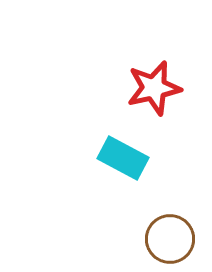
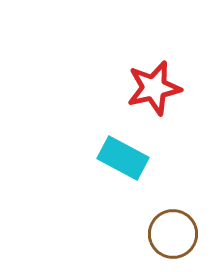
brown circle: moved 3 px right, 5 px up
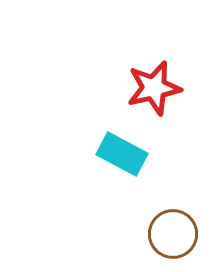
cyan rectangle: moved 1 px left, 4 px up
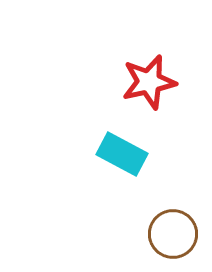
red star: moved 5 px left, 6 px up
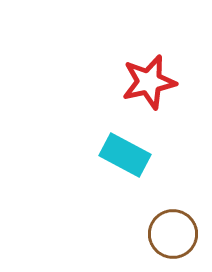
cyan rectangle: moved 3 px right, 1 px down
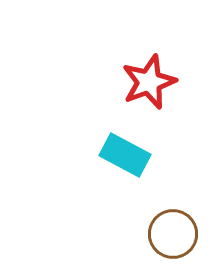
red star: rotated 8 degrees counterclockwise
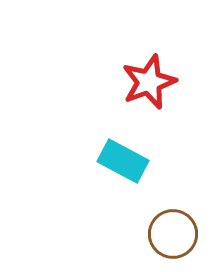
cyan rectangle: moved 2 px left, 6 px down
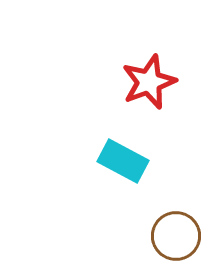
brown circle: moved 3 px right, 2 px down
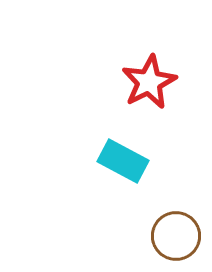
red star: rotated 6 degrees counterclockwise
